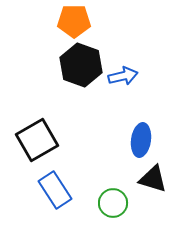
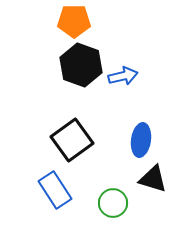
black square: moved 35 px right; rotated 6 degrees counterclockwise
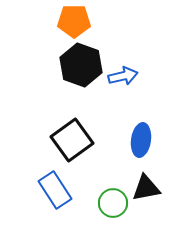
black triangle: moved 7 px left, 9 px down; rotated 28 degrees counterclockwise
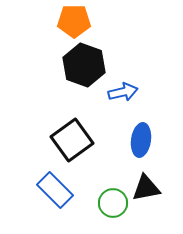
black hexagon: moved 3 px right
blue arrow: moved 16 px down
blue rectangle: rotated 12 degrees counterclockwise
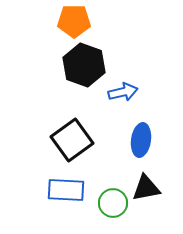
blue rectangle: moved 11 px right; rotated 42 degrees counterclockwise
